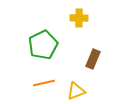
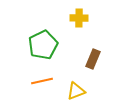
orange line: moved 2 px left, 2 px up
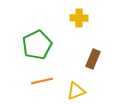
green pentagon: moved 6 px left
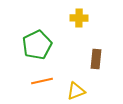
brown rectangle: moved 3 px right; rotated 18 degrees counterclockwise
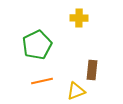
brown rectangle: moved 4 px left, 11 px down
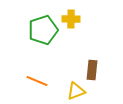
yellow cross: moved 8 px left, 1 px down
green pentagon: moved 6 px right, 15 px up; rotated 8 degrees clockwise
orange line: moved 5 px left; rotated 35 degrees clockwise
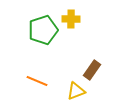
brown rectangle: rotated 30 degrees clockwise
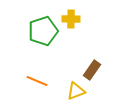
green pentagon: moved 1 px down
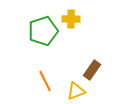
orange line: moved 8 px right; rotated 40 degrees clockwise
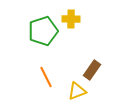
orange line: moved 1 px right, 4 px up
yellow triangle: moved 1 px right
